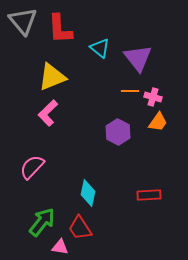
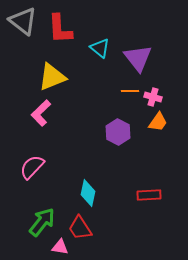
gray triangle: rotated 12 degrees counterclockwise
pink L-shape: moved 7 px left
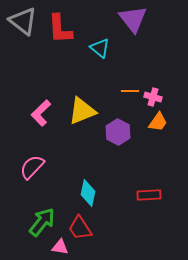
purple triangle: moved 5 px left, 39 px up
yellow triangle: moved 30 px right, 34 px down
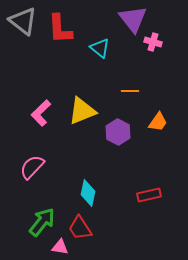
pink cross: moved 55 px up
red rectangle: rotated 10 degrees counterclockwise
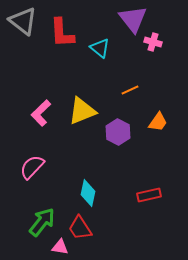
red L-shape: moved 2 px right, 4 px down
orange line: moved 1 px up; rotated 24 degrees counterclockwise
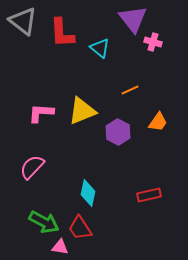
pink L-shape: rotated 48 degrees clockwise
green arrow: moved 2 px right; rotated 80 degrees clockwise
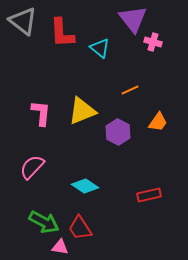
pink L-shape: rotated 92 degrees clockwise
cyan diamond: moved 3 px left, 7 px up; rotated 68 degrees counterclockwise
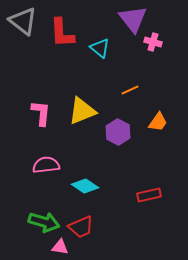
pink semicircle: moved 14 px right, 2 px up; rotated 40 degrees clockwise
green arrow: rotated 12 degrees counterclockwise
red trapezoid: moved 1 px right, 1 px up; rotated 80 degrees counterclockwise
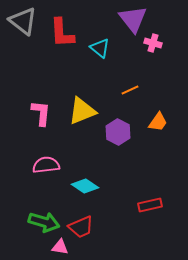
pink cross: moved 1 px down
red rectangle: moved 1 px right, 10 px down
